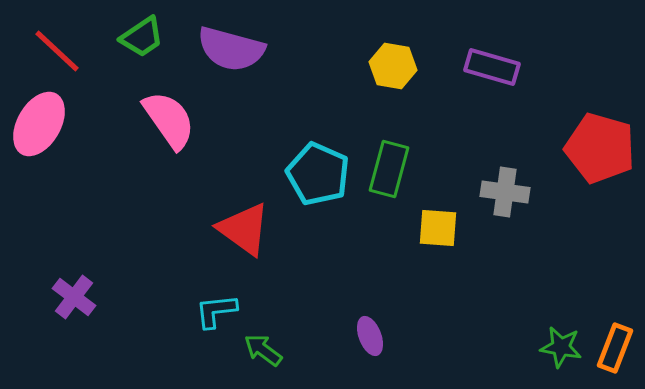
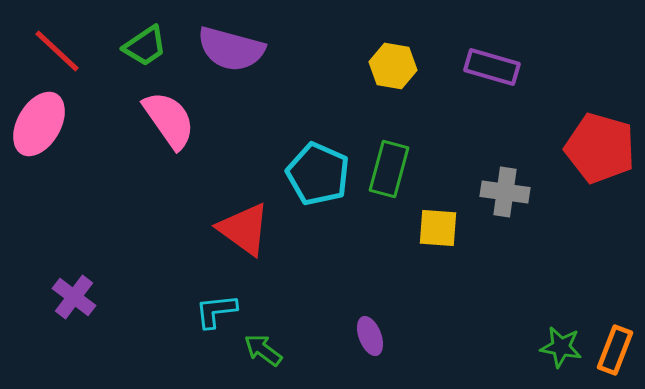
green trapezoid: moved 3 px right, 9 px down
orange rectangle: moved 2 px down
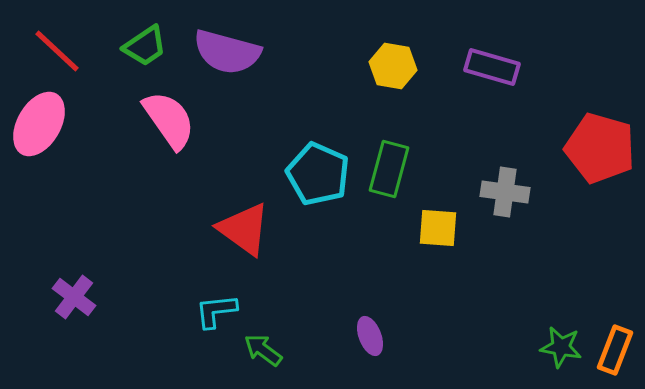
purple semicircle: moved 4 px left, 3 px down
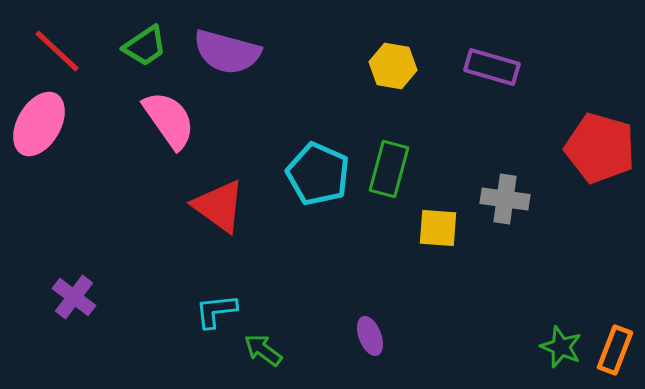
gray cross: moved 7 px down
red triangle: moved 25 px left, 23 px up
green star: rotated 12 degrees clockwise
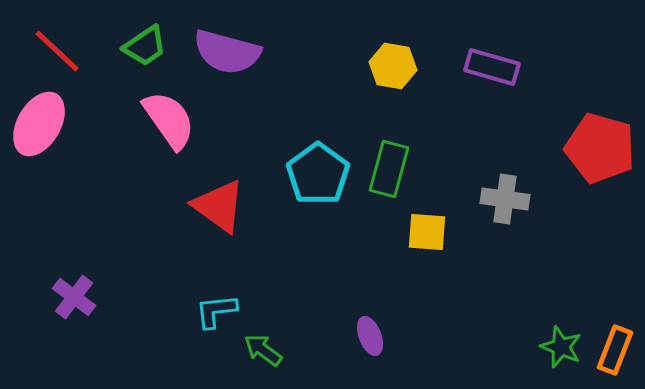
cyan pentagon: rotated 12 degrees clockwise
yellow square: moved 11 px left, 4 px down
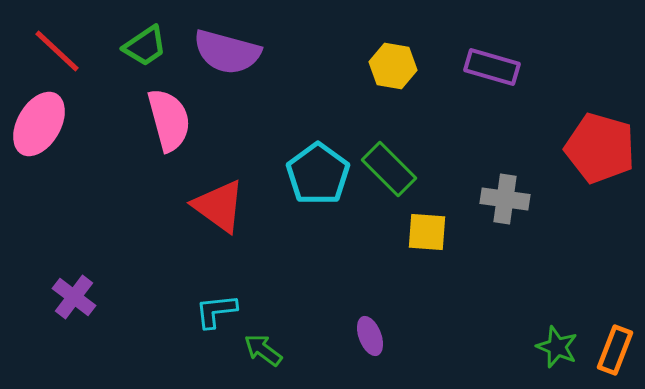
pink semicircle: rotated 20 degrees clockwise
green rectangle: rotated 60 degrees counterclockwise
green star: moved 4 px left
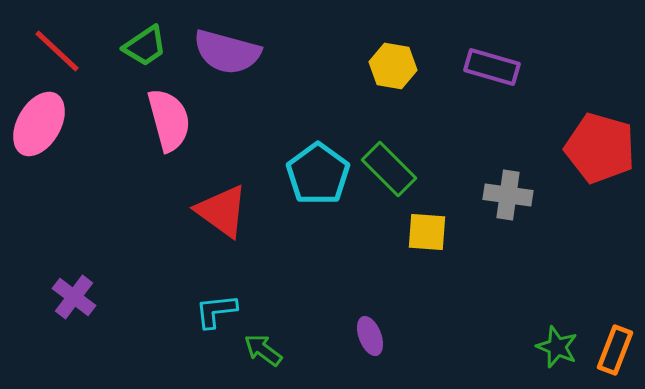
gray cross: moved 3 px right, 4 px up
red triangle: moved 3 px right, 5 px down
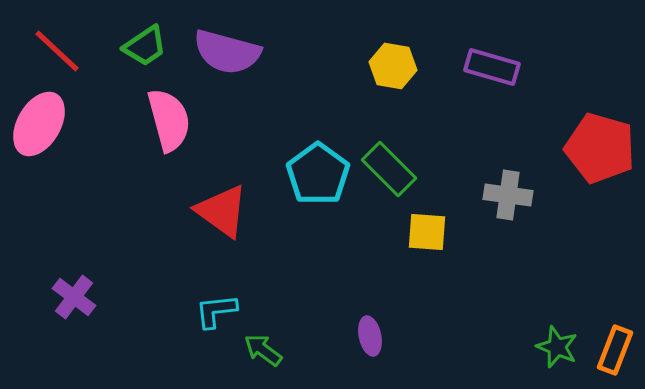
purple ellipse: rotated 9 degrees clockwise
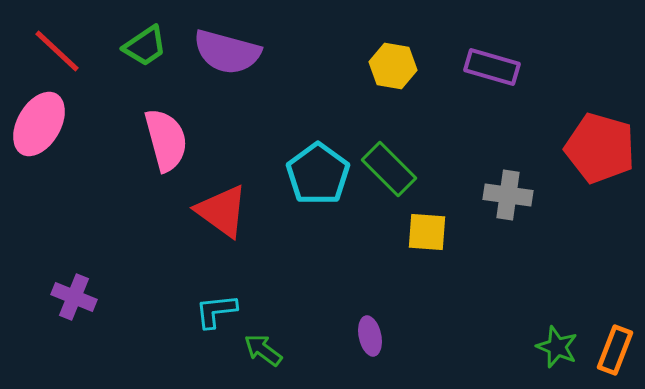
pink semicircle: moved 3 px left, 20 px down
purple cross: rotated 15 degrees counterclockwise
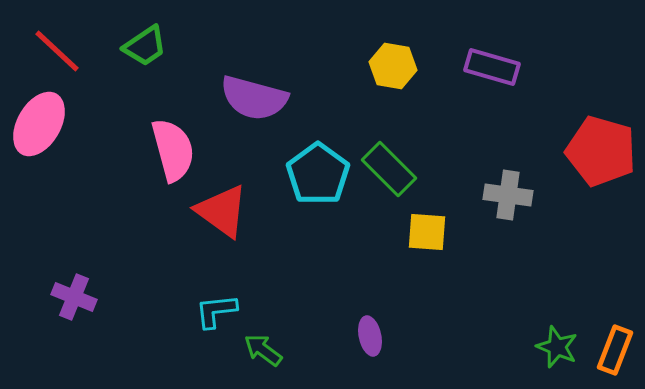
purple semicircle: moved 27 px right, 46 px down
pink semicircle: moved 7 px right, 10 px down
red pentagon: moved 1 px right, 3 px down
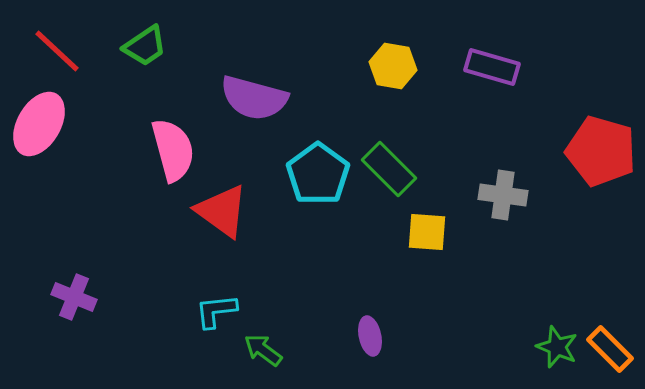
gray cross: moved 5 px left
orange rectangle: moved 5 px left, 1 px up; rotated 66 degrees counterclockwise
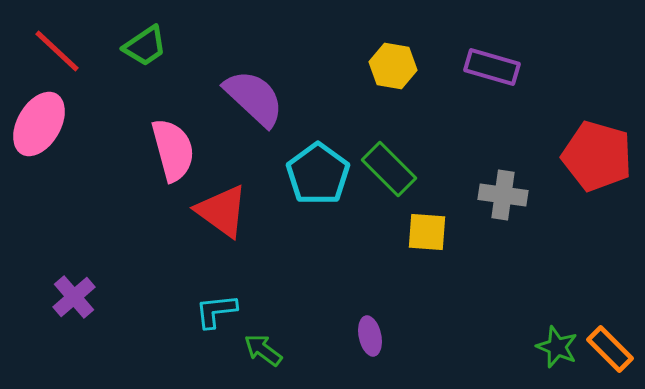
purple semicircle: rotated 152 degrees counterclockwise
red pentagon: moved 4 px left, 5 px down
purple cross: rotated 27 degrees clockwise
